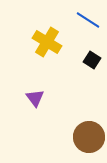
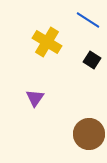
purple triangle: rotated 12 degrees clockwise
brown circle: moved 3 px up
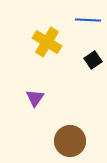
blue line: rotated 30 degrees counterclockwise
black square: moved 1 px right; rotated 24 degrees clockwise
brown circle: moved 19 px left, 7 px down
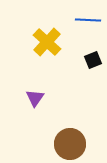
yellow cross: rotated 12 degrees clockwise
black square: rotated 12 degrees clockwise
brown circle: moved 3 px down
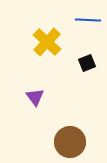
black square: moved 6 px left, 3 px down
purple triangle: moved 1 px up; rotated 12 degrees counterclockwise
brown circle: moved 2 px up
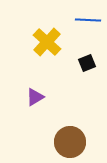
purple triangle: rotated 36 degrees clockwise
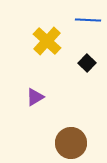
yellow cross: moved 1 px up
black square: rotated 24 degrees counterclockwise
brown circle: moved 1 px right, 1 px down
